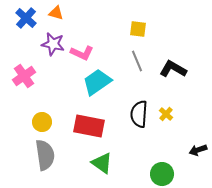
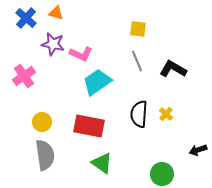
pink L-shape: moved 1 px left, 1 px down
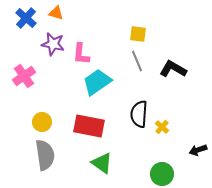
yellow square: moved 5 px down
pink L-shape: rotated 70 degrees clockwise
yellow cross: moved 4 px left, 13 px down
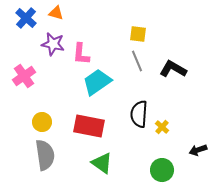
green circle: moved 4 px up
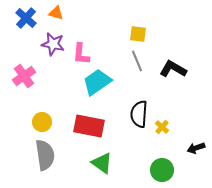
black arrow: moved 2 px left, 2 px up
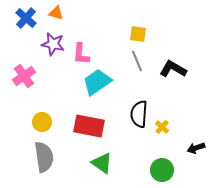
gray semicircle: moved 1 px left, 2 px down
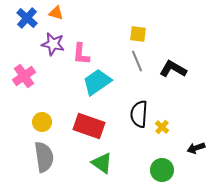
blue cross: moved 1 px right
red rectangle: rotated 8 degrees clockwise
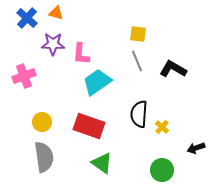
purple star: rotated 10 degrees counterclockwise
pink cross: rotated 15 degrees clockwise
